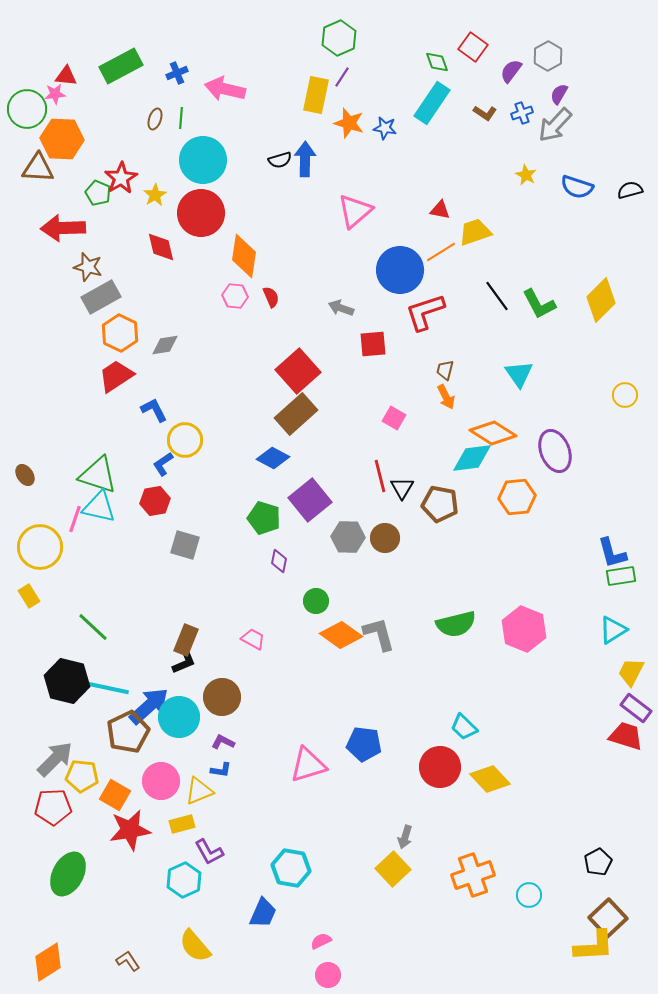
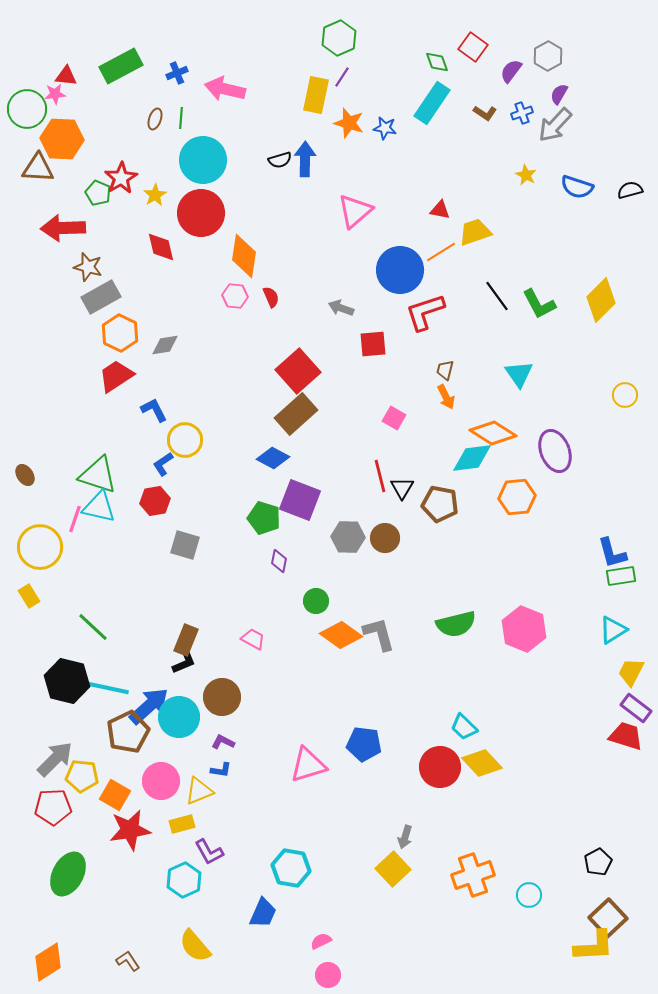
purple square at (310, 500): moved 10 px left; rotated 30 degrees counterclockwise
yellow diamond at (490, 779): moved 8 px left, 16 px up
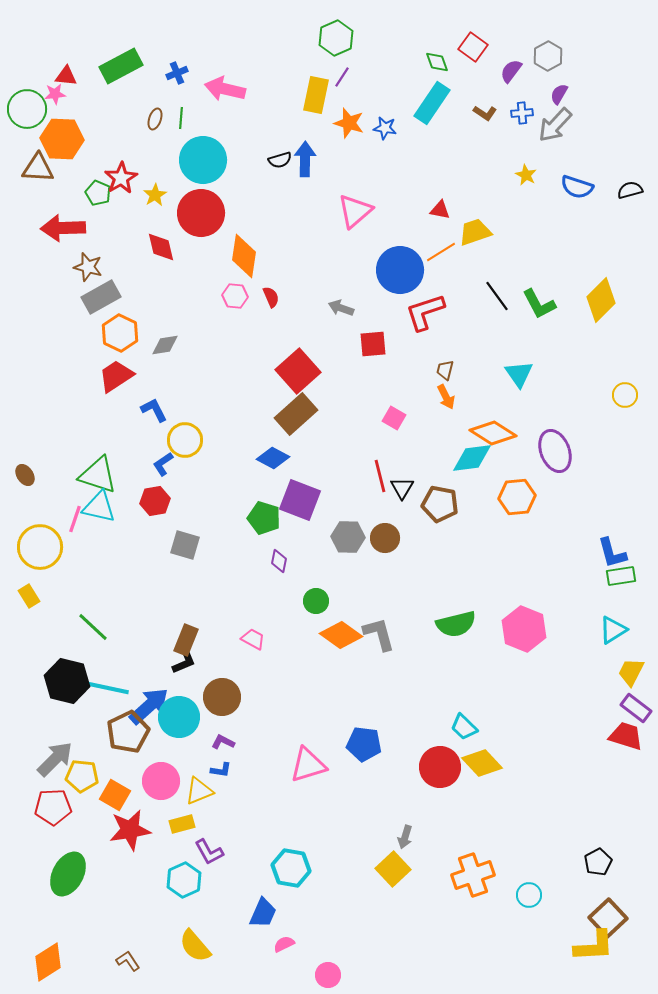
green hexagon at (339, 38): moved 3 px left
blue cross at (522, 113): rotated 15 degrees clockwise
pink semicircle at (321, 941): moved 37 px left, 3 px down
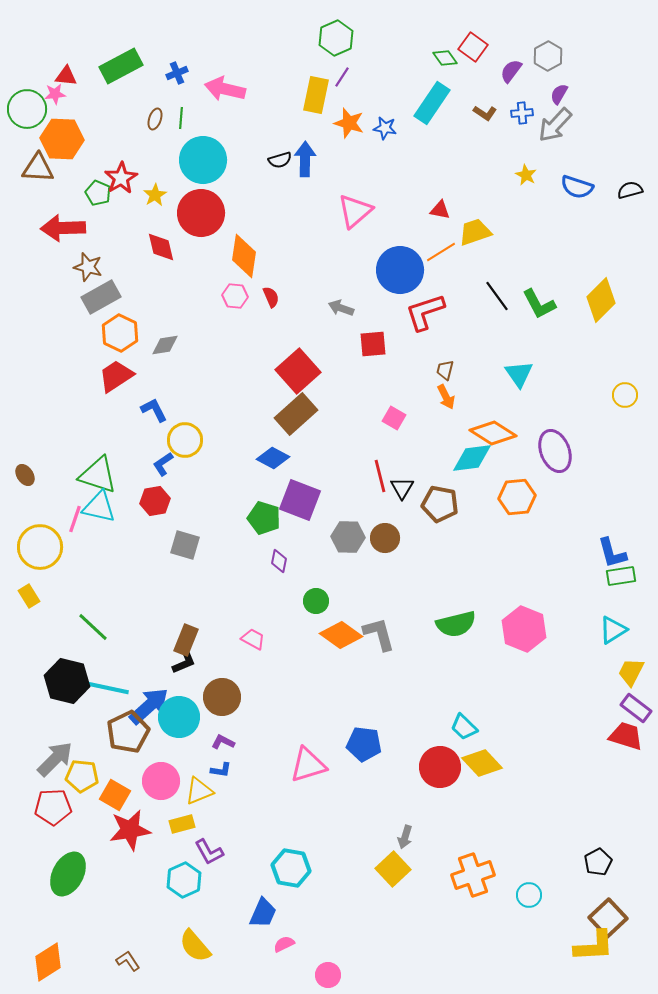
green diamond at (437, 62): moved 8 px right, 4 px up; rotated 15 degrees counterclockwise
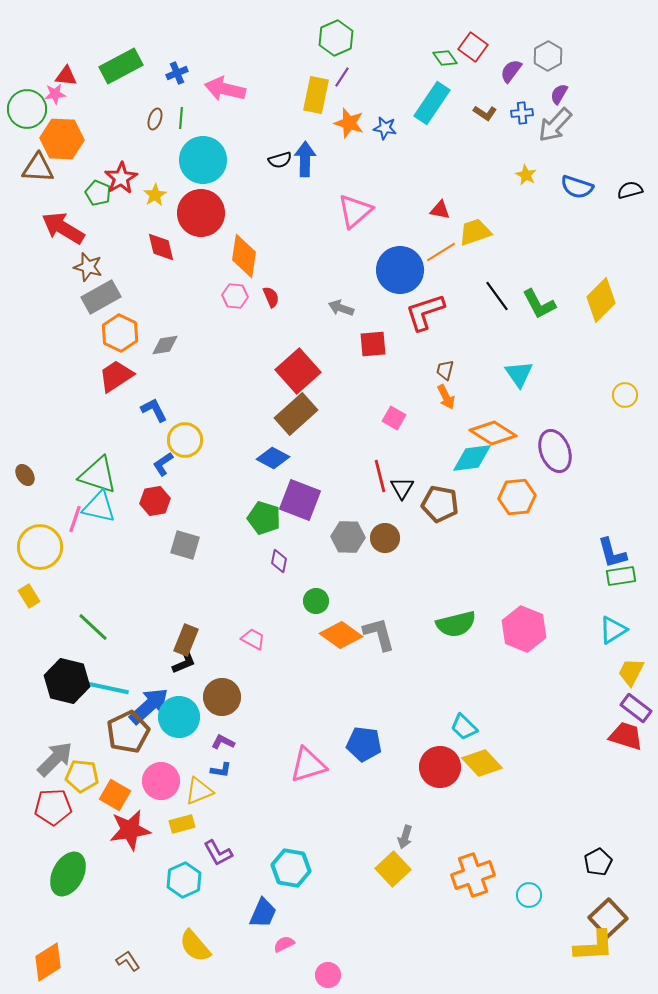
red arrow at (63, 228): rotated 33 degrees clockwise
purple L-shape at (209, 852): moved 9 px right, 1 px down
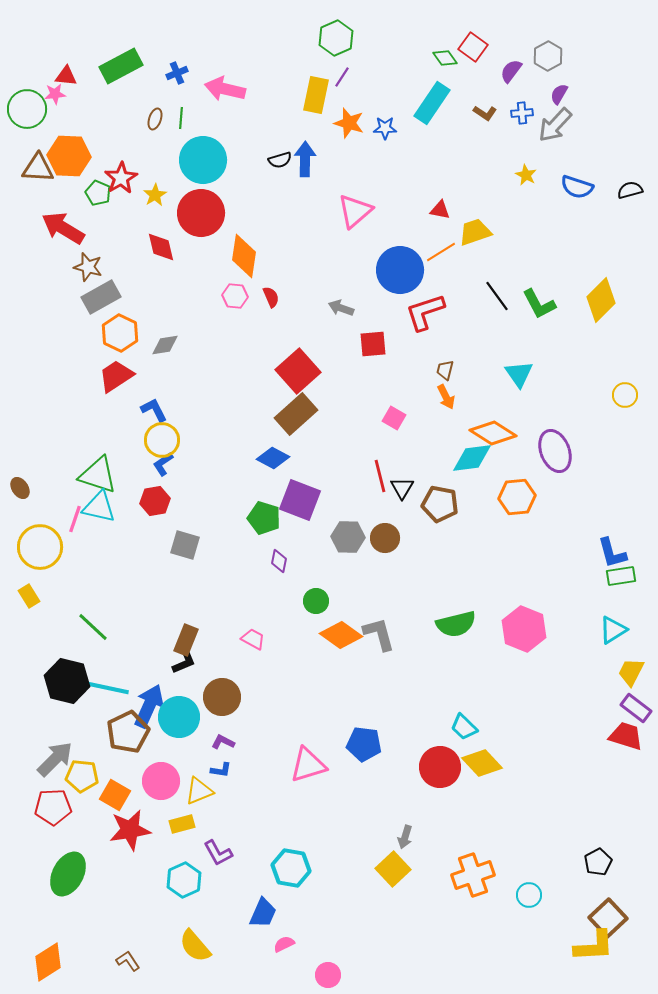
blue star at (385, 128): rotated 10 degrees counterclockwise
orange hexagon at (62, 139): moved 7 px right, 17 px down
yellow circle at (185, 440): moved 23 px left
brown ellipse at (25, 475): moved 5 px left, 13 px down
blue arrow at (149, 706): rotated 24 degrees counterclockwise
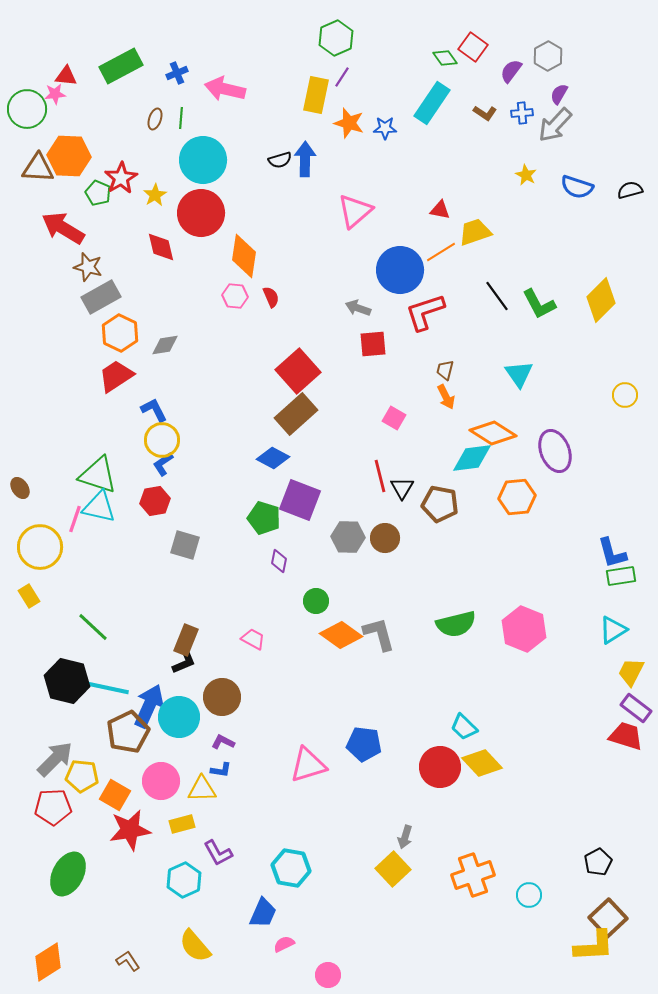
gray arrow at (341, 308): moved 17 px right
yellow triangle at (199, 791): moved 3 px right, 2 px up; rotated 20 degrees clockwise
